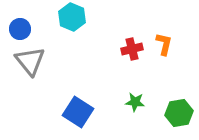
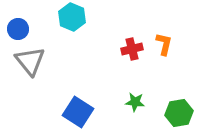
blue circle: moved 2 px left
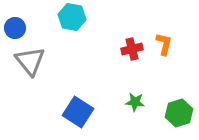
cyan hexagon: rotated 12 degrees counterclockwise
blue circle: moved 3 px left, 1 px up
green hexagon: rotated 8 degrees counterclockwise
